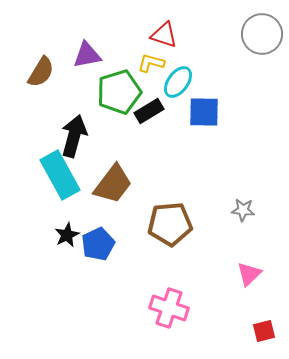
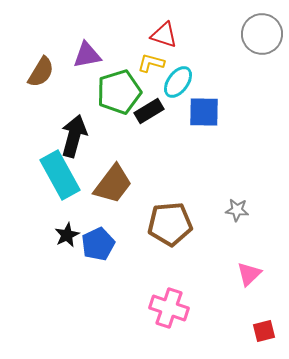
gray star: moved 6 px left
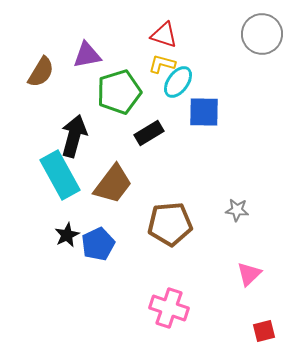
yellow L-shape: moved 11 px right, 1 px down
black rectangle: moved 22 px down
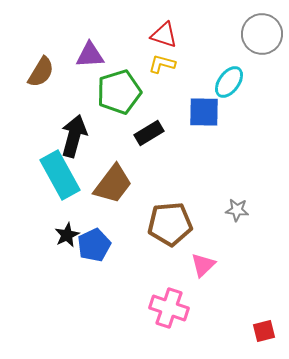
purple triangle: moved 3 px right; rotated 8 degrees clockwise
cyan ellipse: moved 51 px right
blue pentagon: moved 4 px left, 1 px down
pink triangle: moved 46 px left, 9 px up
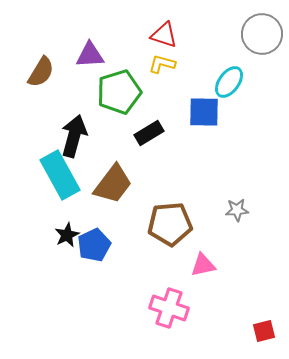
gray star: rotated 10 degrees counterclockwise
pink triangle: rotated 32 degrees clockwise
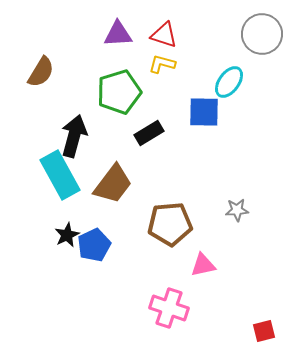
purple triangle: moved 28 px right, 21 px up
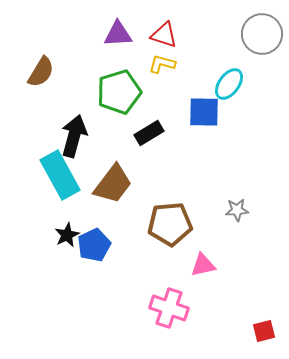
cyan ellipse: moved 2 px down
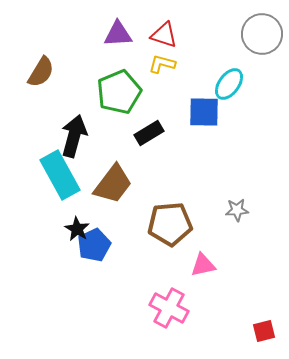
green pentagon: rotated 6 degrees counterclockwise
black star: moved 10 px right, 6 px up; rotated 15 degrees counterclockwise
pink cross: rotated 9 degrees clockwise
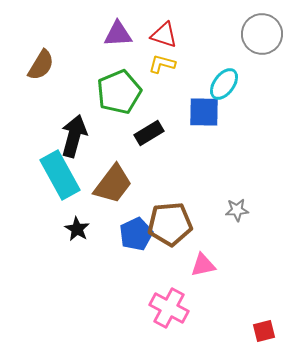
brown semicircle: moved 7 px up
cyan ellipse: moved 5 px left
blue pentagon: moved 42 px right, 11 px up
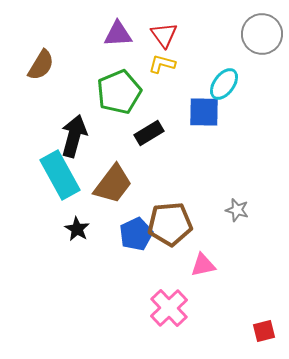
red triangle: rotated 36 degrees clockwise
gray star: rotated 20 degrees clockwise
pink cross: rotated 18 degrees clockwise
